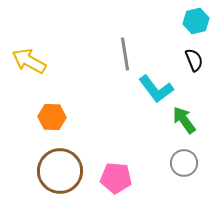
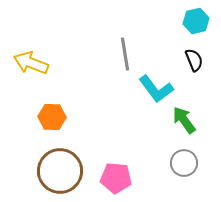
yellow arrow: moved 2 px right, 2 px down; rotated 8 degrees counterclockwise
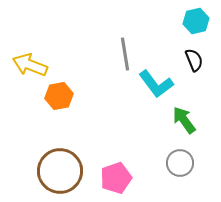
yellow arrow: moved 1 px left, 2 px down
cyan L-shape: moved 5 px up
orange hexagon: moved 7 px right, 21 px up; rotated 12 degrees counterclockwise
gray circle: moved 4 px left
pink pentagon: rotated 24 degrees counterclockwise
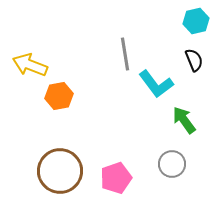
gray circle: moved 8 px left, 1 px down
